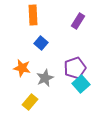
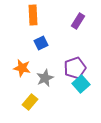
blue square: rotated 24 degrees clockwise
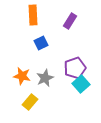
purple rectangle: moved 8 px left
orange star: moved 8 px down
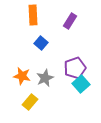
blue square: rotated 24 degrees counterclockwise
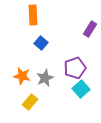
purple rectangle: moved 20 px right, 8 px down
cyan square: moved 5 px down
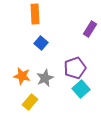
orange rectangle: moved 2 px right, 1 px up
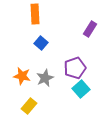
yellow rectangle: moved 1 px left, 4 px down
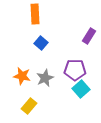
purple rectangle: moved 1 px left, 7 px down
purple pentagon: moved 2 px down; rotated 20 degrees clockwise
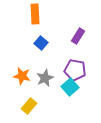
purple rectangle: moved 11 px left
purple pentagon: rotated 10 degrees clockwise
cyan square: moved 11 px left, 2 px up
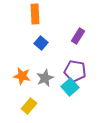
purple pentagon: moved 1 px down
